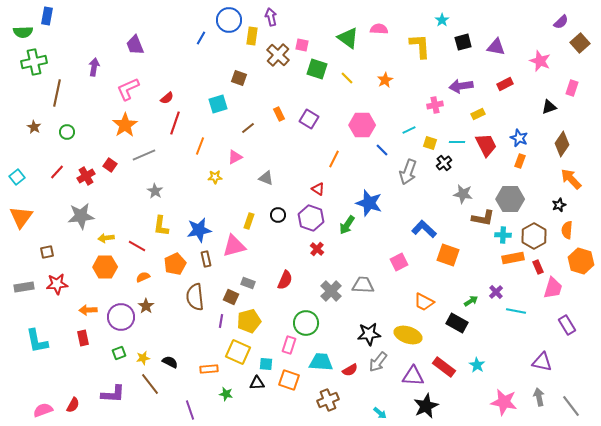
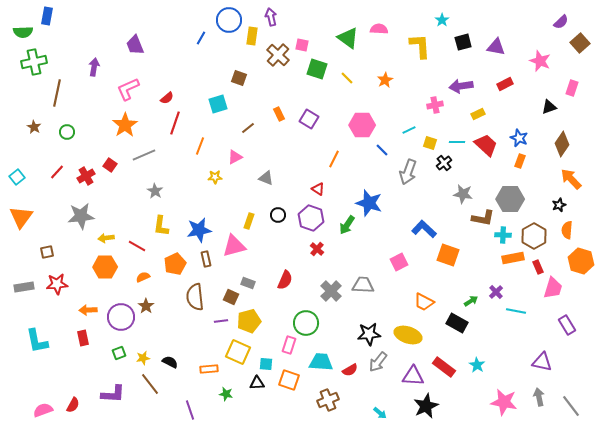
red trapezoid at (486, 145): rotated 20 degrees counterclockwise
purple line at (221, 321): rotated 72 degrees clockwise
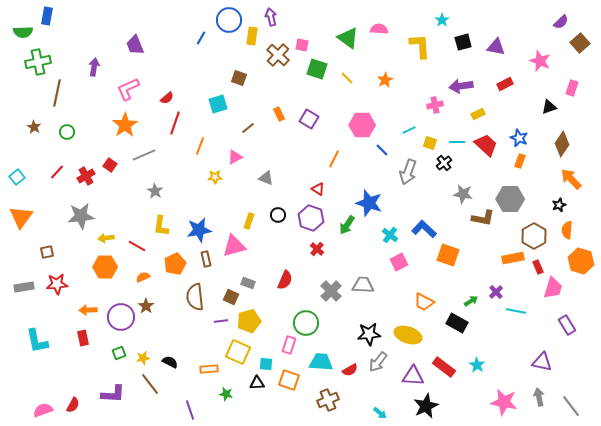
green cross at (34, 62): moved 4 px right
cyan cross at (503, 235): moved 113 px left; rotated 35 degrees clockwise
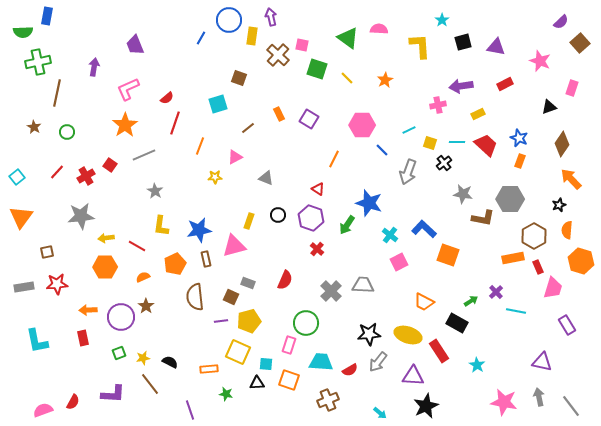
pink cross at (435, 105): moved 3 px right
red rectangle at (444, 367): moved 5 px left, 16 px up; rotated 20 degrees clockwise
red semicircle at (73, 405): moved 3 px up
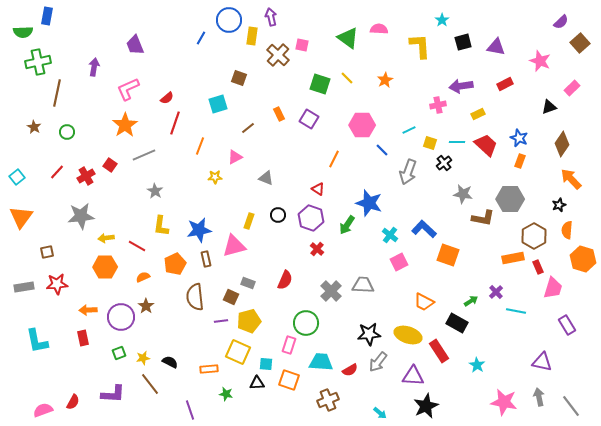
green square at (317, 69): moved 3 px right, 15 px down
pink rectangle at (572, 88): rotated 28 degrees clockwise
orange hexagon at (581, 261): moved 2 px right, 2 px up
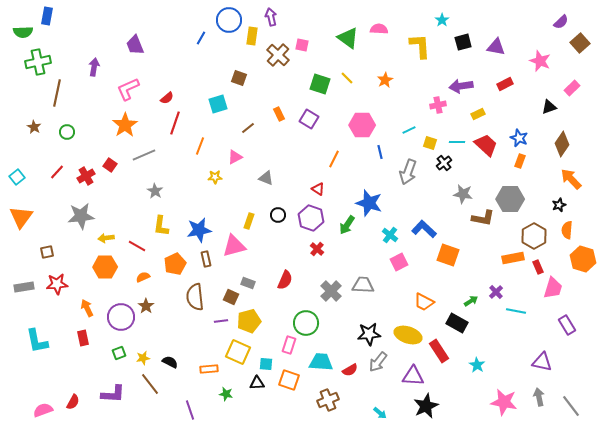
blue line at (382, 150): moved 2 px left, 2 px down; rotated 32 degrees clockwise
orange arrow at (88, 310): moved 1 px left, 2 px up; rotated 66 degrees clockwise
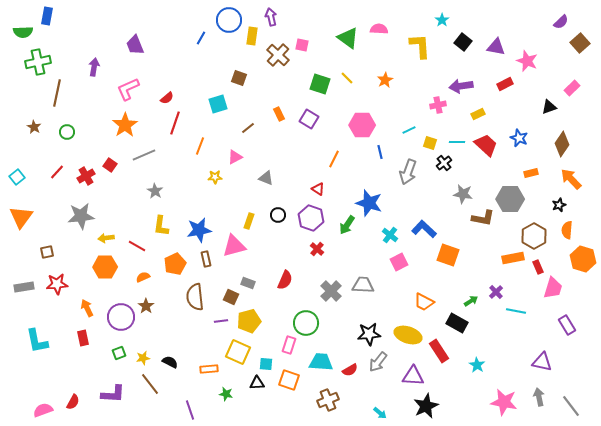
black square at (463, 42): rotated 36 degrees counterclockwise
pink star at (540, 61): moved 13 px left
orange rectangle at (520, 161): moved 11 px right, 12 px down; rotated 56 degrees clockwise
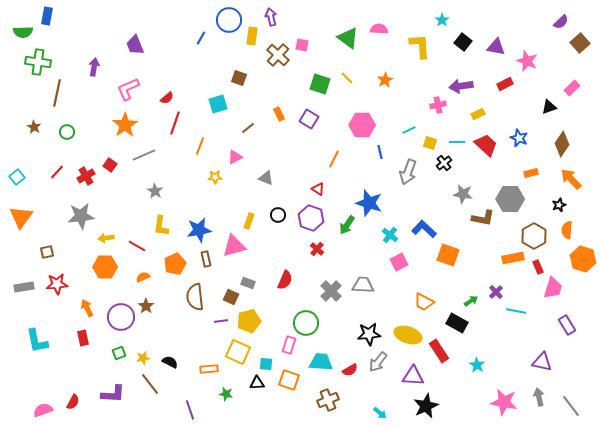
green cross at (38, 62): rotated 20 degrees clockwise
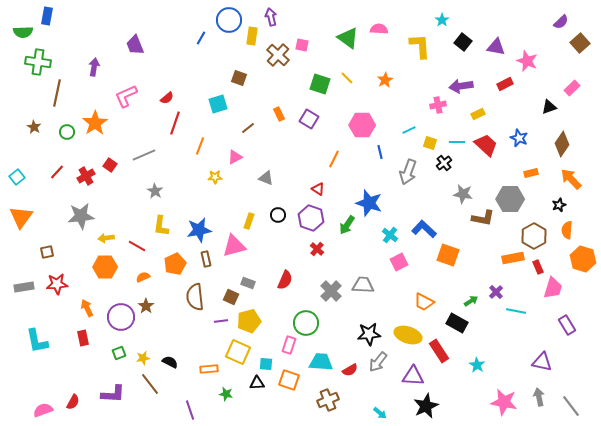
pink L-shape at (128, 89): moved 2 px left, 7 px down
orange star at (125, 125): moved 30 px left, 2 px up
